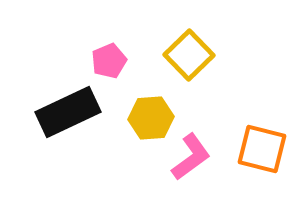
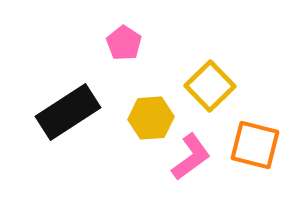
yellow square: moved 21 px right, 31 px down
pink pentagon: moved 15 px right, 18 px up; rotated 16 degrees counterclockwise
black rectangle: rotated 8 degrees counterclockwise
orange square: moved 7 px left, 4 px up
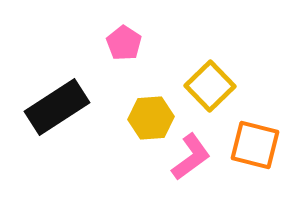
black rectangle: moved 11 px left, 5 px up
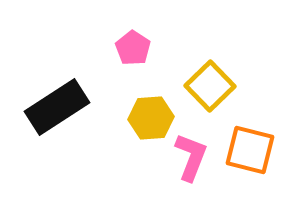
pink pentagon: moved 9 px right, 5 px down
orange square: moved 5 px left, 5 px down
pink L-shape: rotated 33 degrees counterclockwise
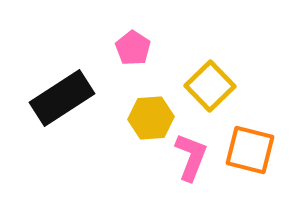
black rectangle: moved 5 px right, 9 px up
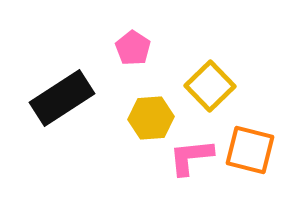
pink L-shape: rotated 117 degrees counterclockwise
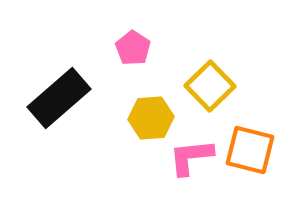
black rectangle: moved 3 px left; rotated 8 degrees counterclockwise
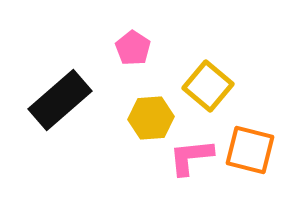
yellow square: moved 2 px left; rotated 6 degrees counterclockwise
black rectangle: moved 1 px right, 2 px down
